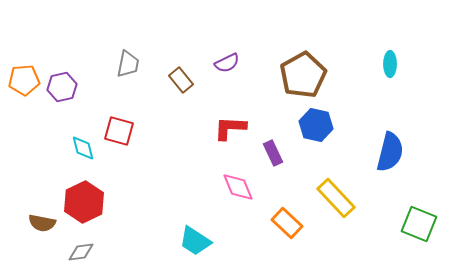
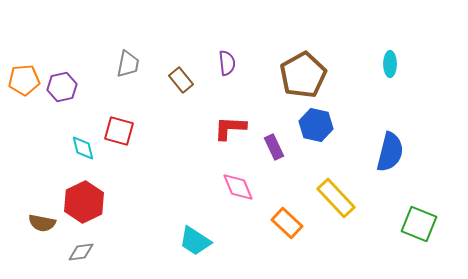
purple semicircle: rotated 70 degrees counterclockwise
purple rectangle: moved 1 px right, 6 px up
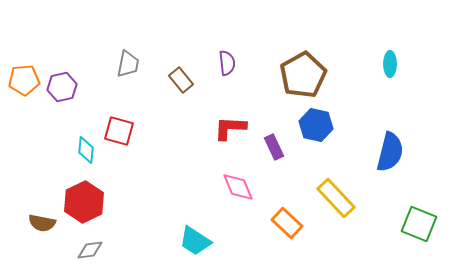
cyan diamond: moved 3 px right, 2 px down; rotated 20 degrees clockwise
gray diamond: moved 9 px right, 2 px up
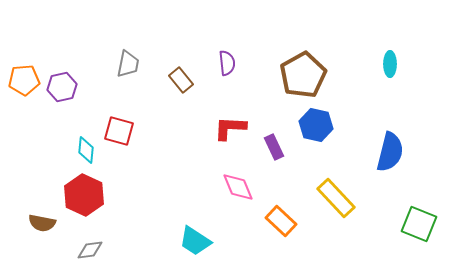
red hexagon: moved 7 px up; rotated 9 degrees counterclockwise
orange rectangle: moved 6 px left, 2 px up
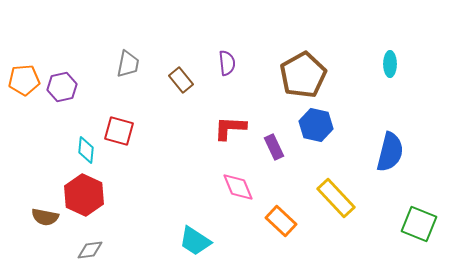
brown semicircle: moved 3 px right, 6 px up
